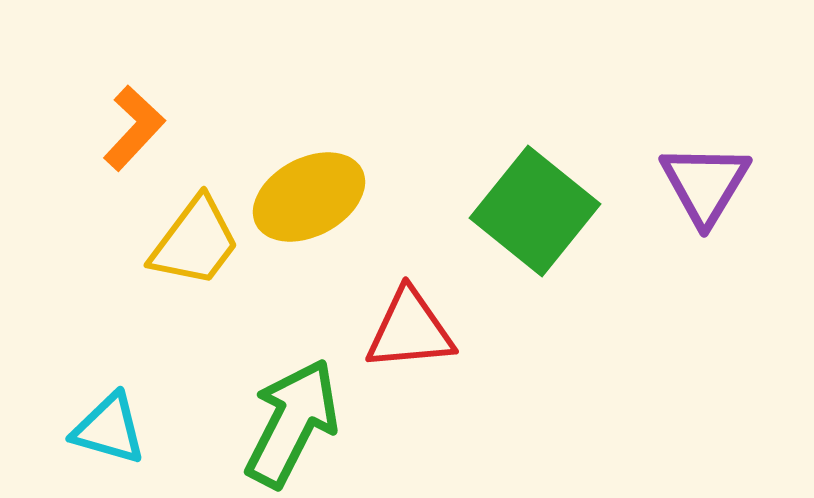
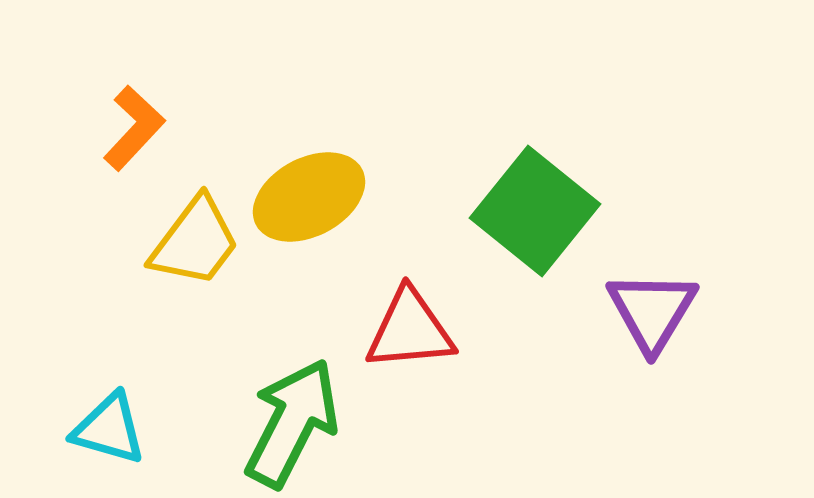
purple triangle: moved 53 px left, 127 px down
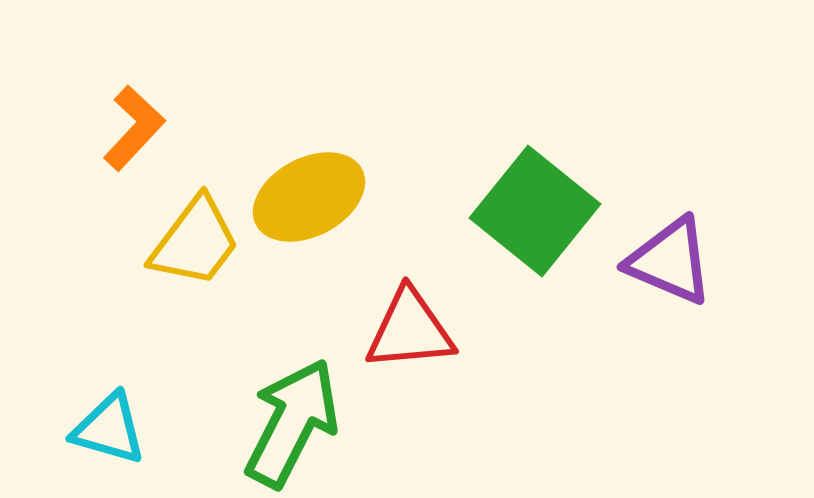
purple triangle: moved 18 px right, 50 px up; rotated 38 degrees counterclockwise
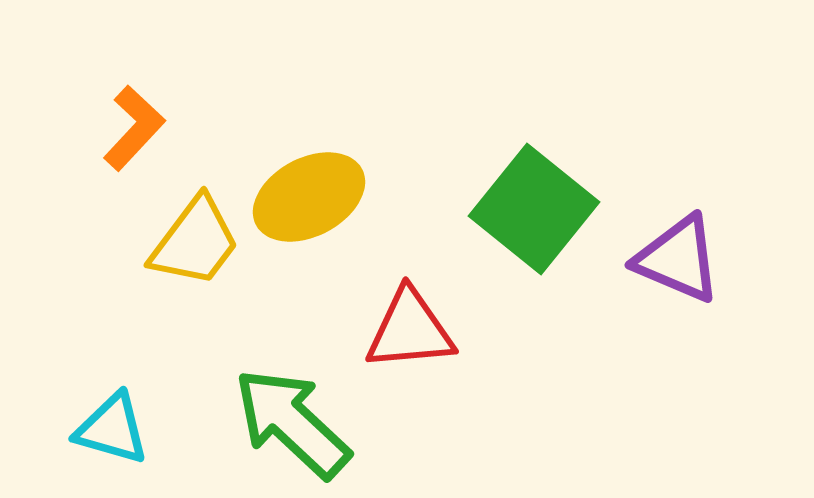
green square: moved 1 px left, 2 px up
purple triangle: moved 8 px right, 2 px up
green arrow: rotated 74 degrees counterclockwise
cyan triangle: moved 3 px right
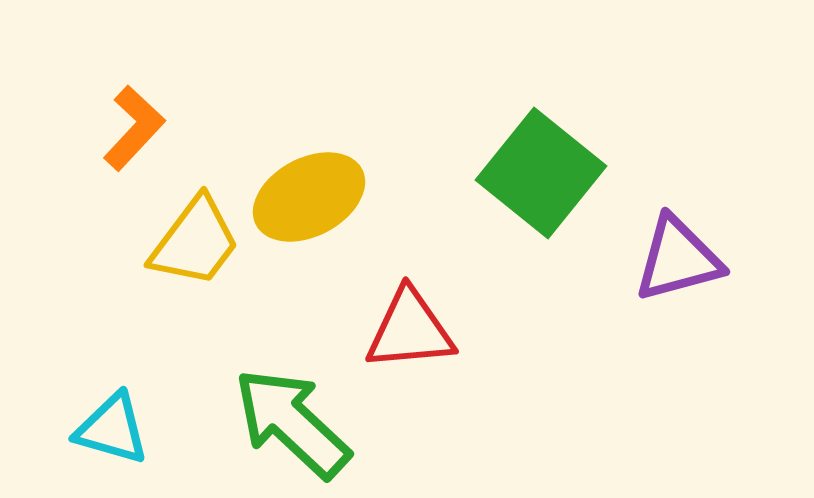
green square: moved 7 px right, 36 px up
purple triangle: rotated 38 degrees counterclockwise
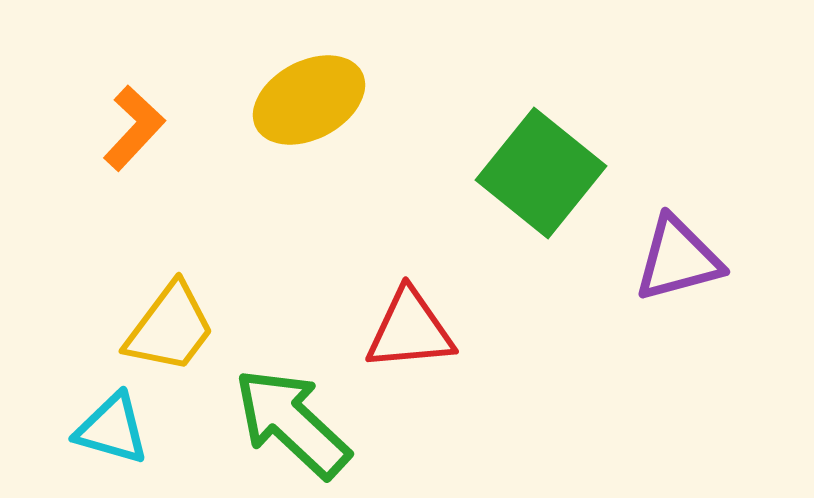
yellow ellipse: moved 97 px up
yellow trapezoid: moved 25 px left, 86 px down
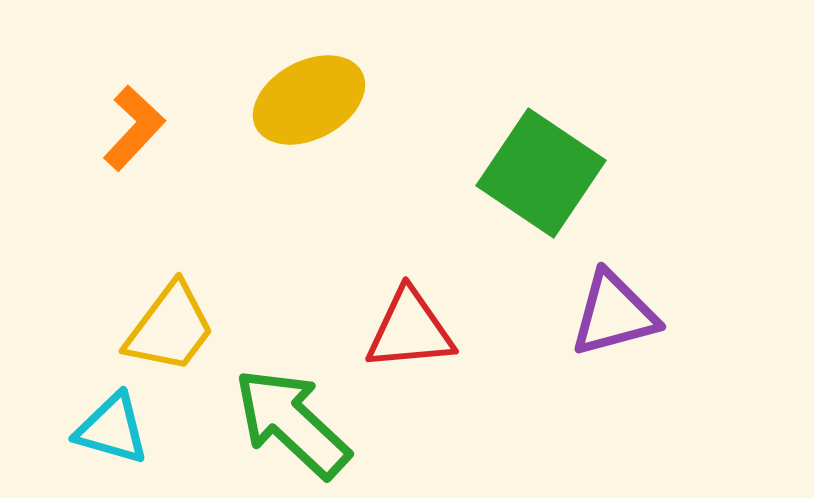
green square: rotated 5 degrees counterclockwise
purple triangle: moved 64 px left, 55 px down
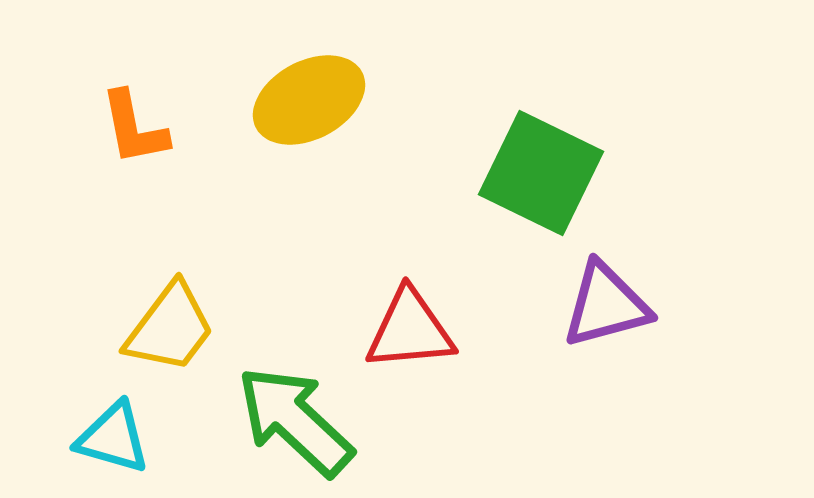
orange L-shape: rotated 126 degrees clockwise
green square: rotated 8 degrees counterclockwise
purple triangle: moved 8 px left, 9 px up
green arrow: moved 3 px right, 2 px up
cyan triangle: moved 1 px right, 9 px down
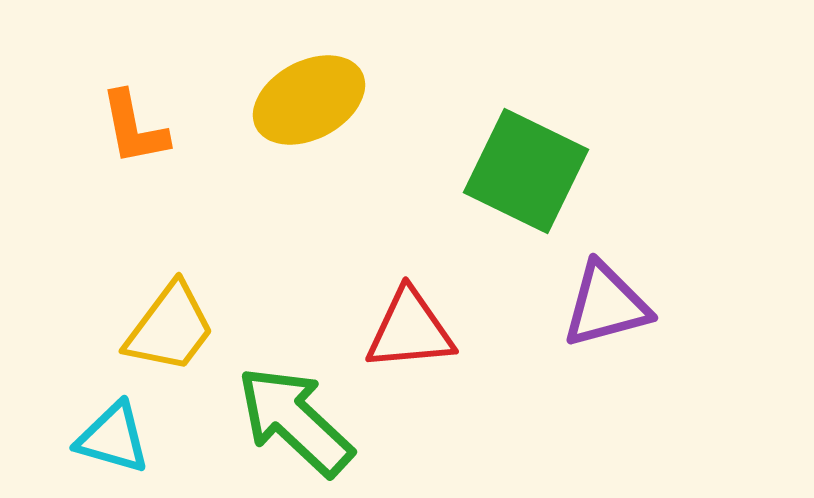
green square: moved 15 px left, 2 px up
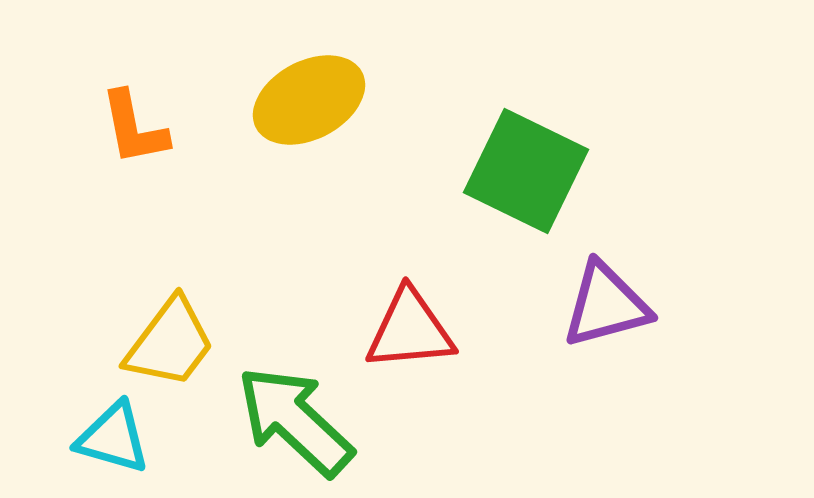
yellow trapezoid: moved 15 px down
